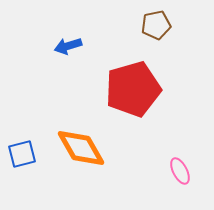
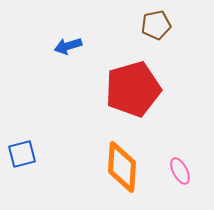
orange diamond: moved 41 px right, 19 px down; rotated 33 degrees clockwise
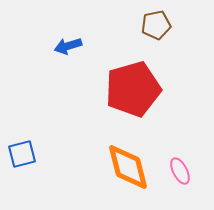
orange diamond: moved 6 px right; rotated 18 degrees counterclockwise
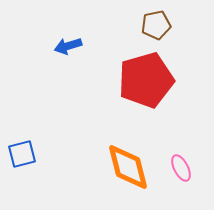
red pentagon: moved 13 px right, 9 px up
pink ellipse: moved 1 px right, 3 px up
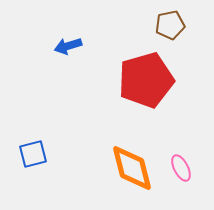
brown pentagon: moved 14 px right
blue square: moved 11 px right
orange diamond: moved 4 px right, 1 px down
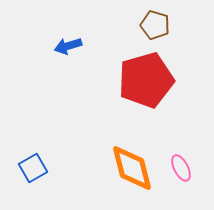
brown pentagon: moved 15 px left; rotated 28 degrees clockwise
blue square: moved 14 px down; rotated 16 degrees counterclockwise
